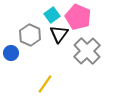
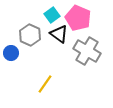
pink pentagon: moved 1 px down
black triangle: rotated 30 degrees counterclockwise
gray cross: rotated 16 degrees counterclockwise
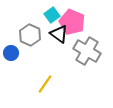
pink pentagon: moved 6 px left, 4 px down
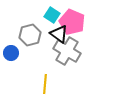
cyan square: rotated 21 degrees counterclockwise
gray hexagon: rotated 20 degrees clockwise
gray cross: moved 20 px left
yellow line: rotated 30 degrees counterclockwise
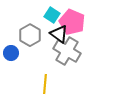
gray hexagon: rotated 15 degrees counterclockwise
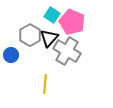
black triangle: moved 10 px left, 4 px down; rotated 36 degrees clockwise
blue circle: moved 2 px down
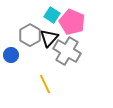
yellow line: rotated 30 degrees counterclockwise
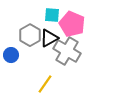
cyan square: rotated 28 degrees counterclockwise
pink pentagon: moved 2 px down
black triangle: rotated 18 degrees clockwise
yellow line: rotated 60 degrees clockwise
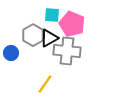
gray hexagon: moved 3 px right
gray cross: rotated 24 degrees counterclockwise
blue circle: moved 2 px up
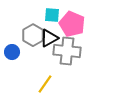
blue circle: moved 1 px right, 1 px up
